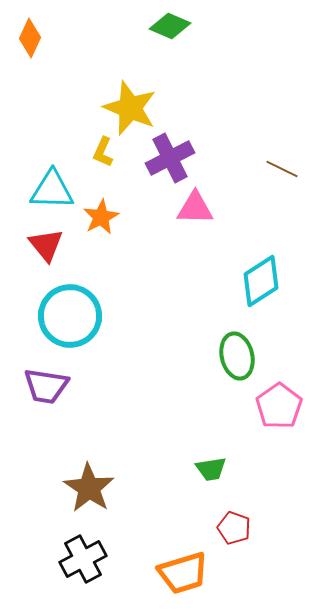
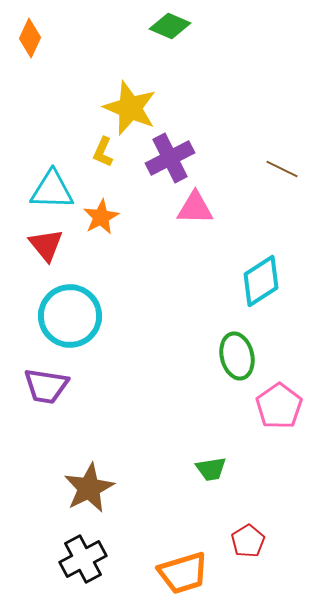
brown star: rotated 12 degrees clockwise
red pentagon: moved 14 px right, 13 px down; rotated 20 degrees clockwise
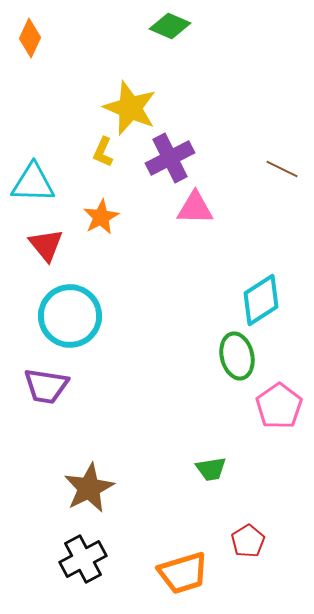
cyan triangle: moved 19 px left, 7 px up
cyan diamond: moved 19 px down
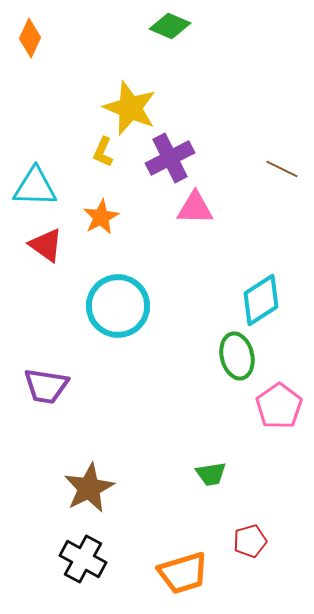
cyan triangle: moved 2 px right, 4 px down
red triangle: rotated 15 degrees counterclockwise
cyan circle: moved 48 px right, 10 px up
green trapezoid: moved 5 px down
red pentagon: moved 2 px right; rotated 16 degrees clockwise
black cross: rotated 33 degrees counterclockwise
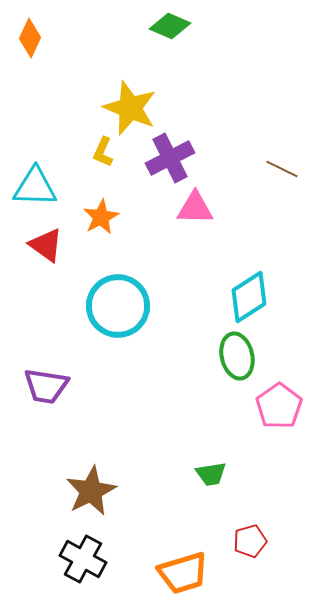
cyan diamond: moved 12 px left, 3 px up
brown star: moved 2 px right, 3 px down
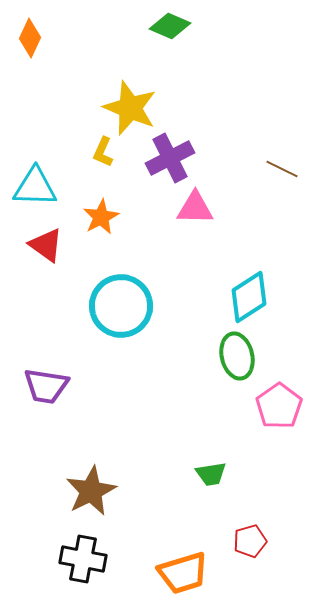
cyan circle: moved 3 px right
black cross: rotated 18 degrees counterclockwise
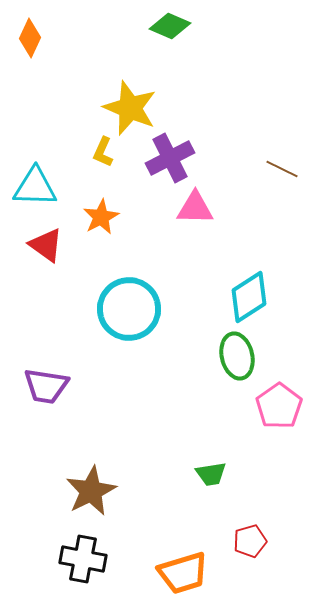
cyan circle: moved 8 px right, 3 px down
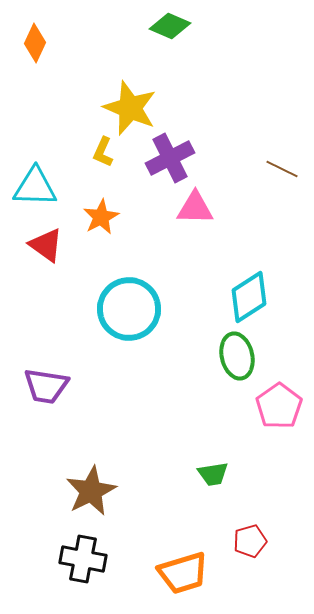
orange diamond: moved 5 px right, 5 px down
green trapezoid: moved 2 px right
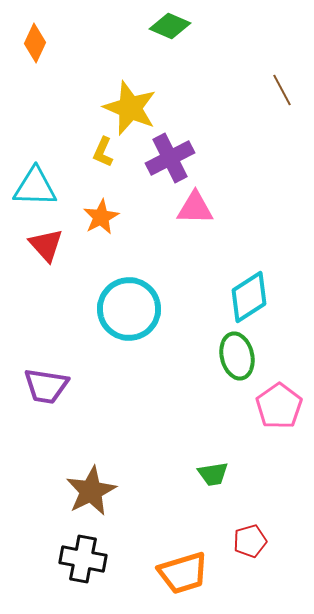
brown line: moved 79 px up; rotated 36 degrees clockwise
red triangle: rotated 12 degrees clockwise
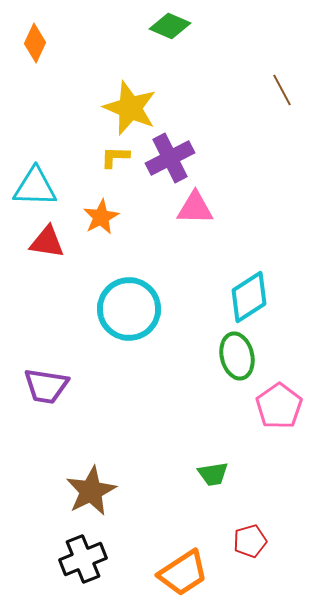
yellow L-shape: moved 12 px right, 5 px down; rotated 68 degrees clockwise
red triangle: moved 1 px right, 3 px up; rotated 39 degrees counterclockwise
black cross: rotated 33 degrees counterclockwise
orange trapezoid: rotated 16 degrees counterclockwise
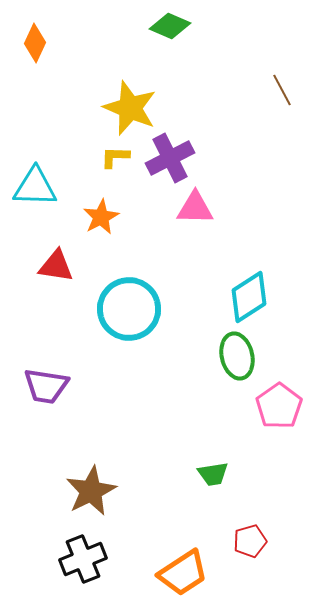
red triangle: moved 9 px right, 24 px down
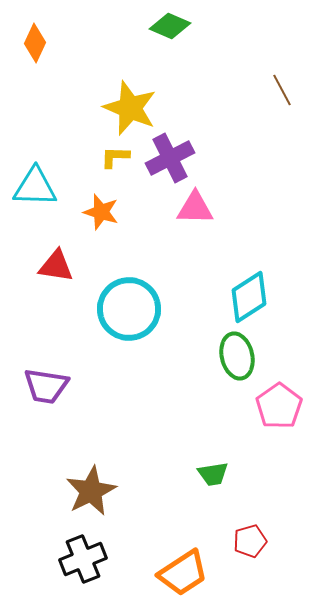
orange star: moved 5 px up; rotated 27 degrees counterclockwise
